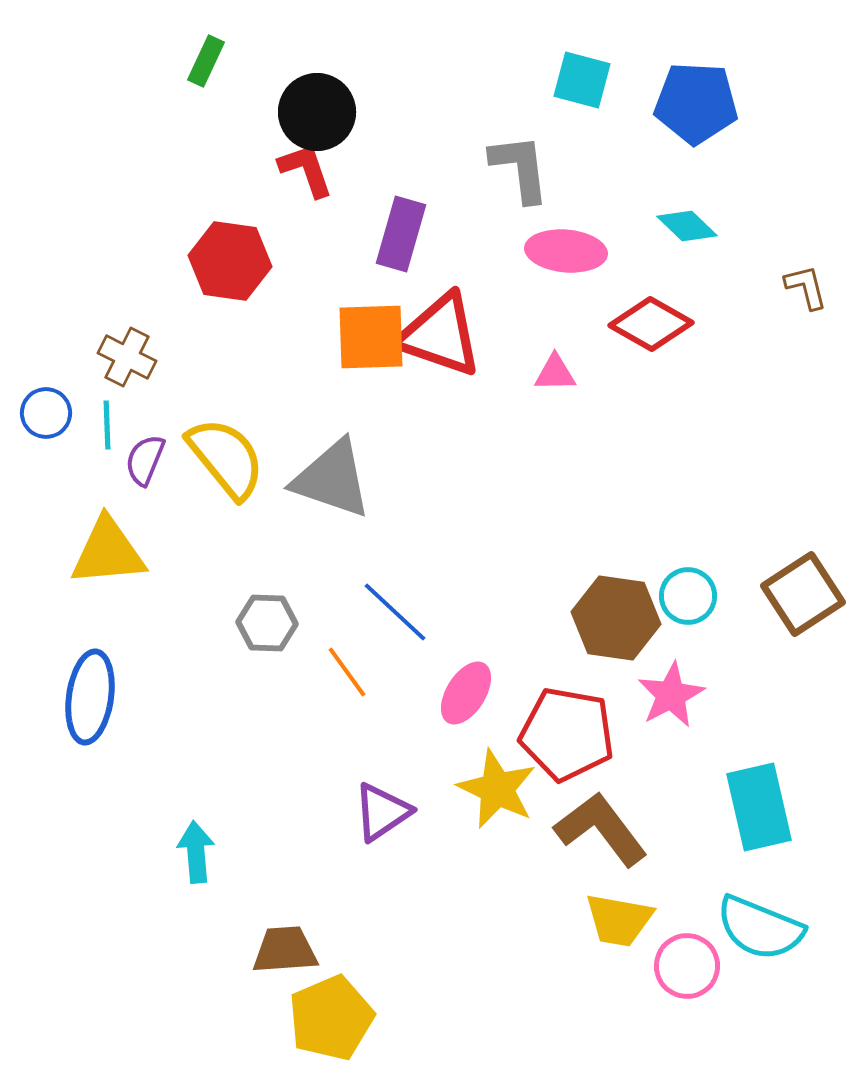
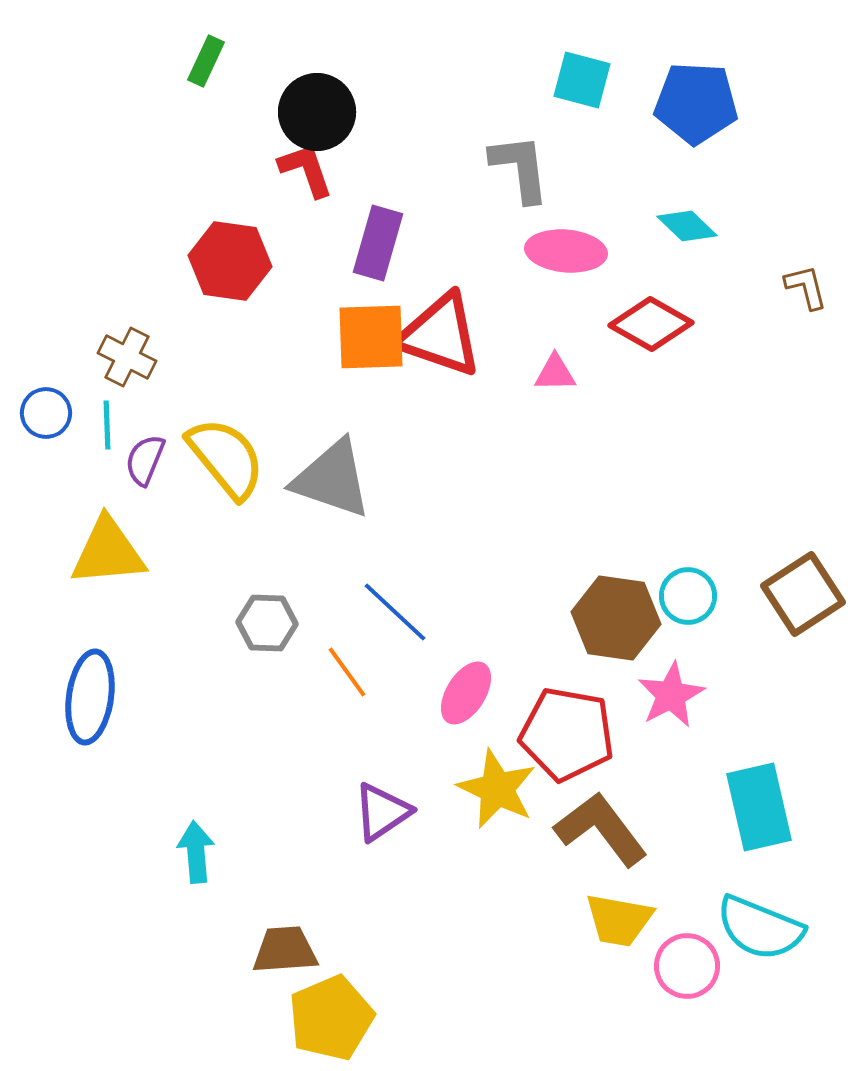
purple rectangle at (401, 234): moved 23 px left, 9 px down
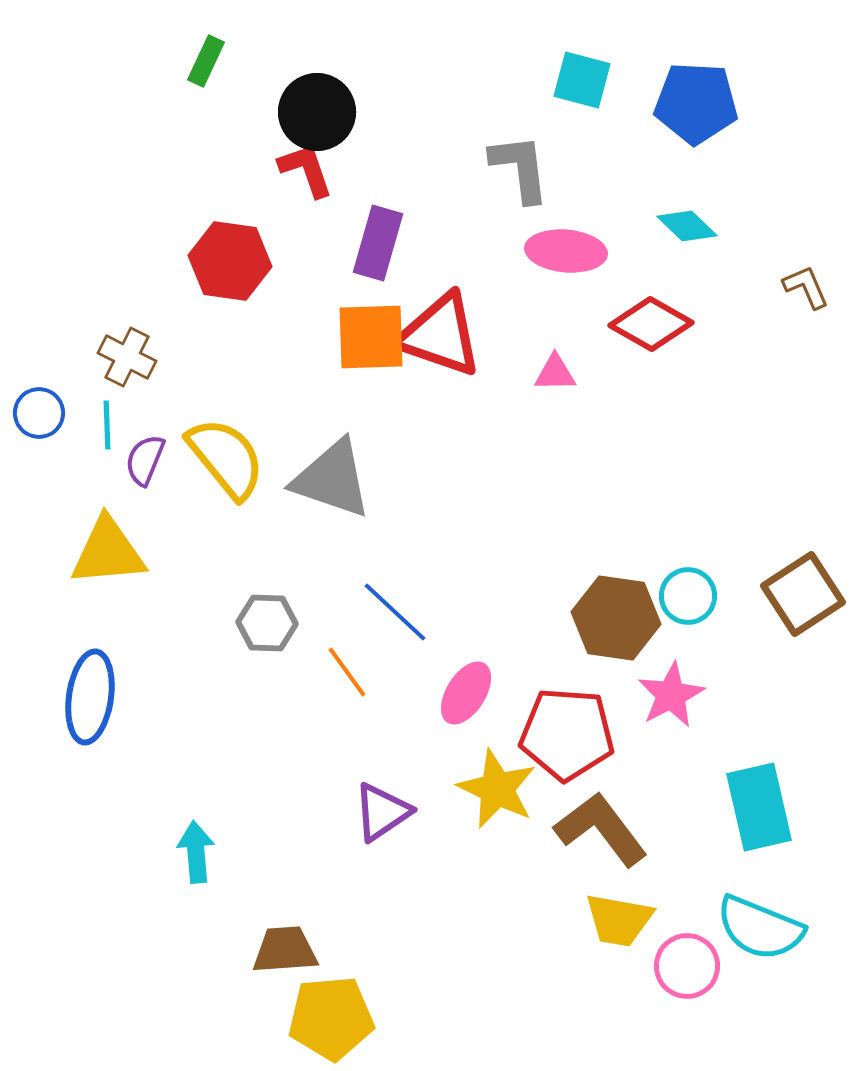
brown L-shape at (806, 287): rotated 9 degrees counterclockwise
blue circle at (46, 413): moved 7 px left
red pentagon at (567, 734): rotated 6 degrees counterclockwise
yellow pentagon at (331, 1018): rotated 18 degrees clockwise
